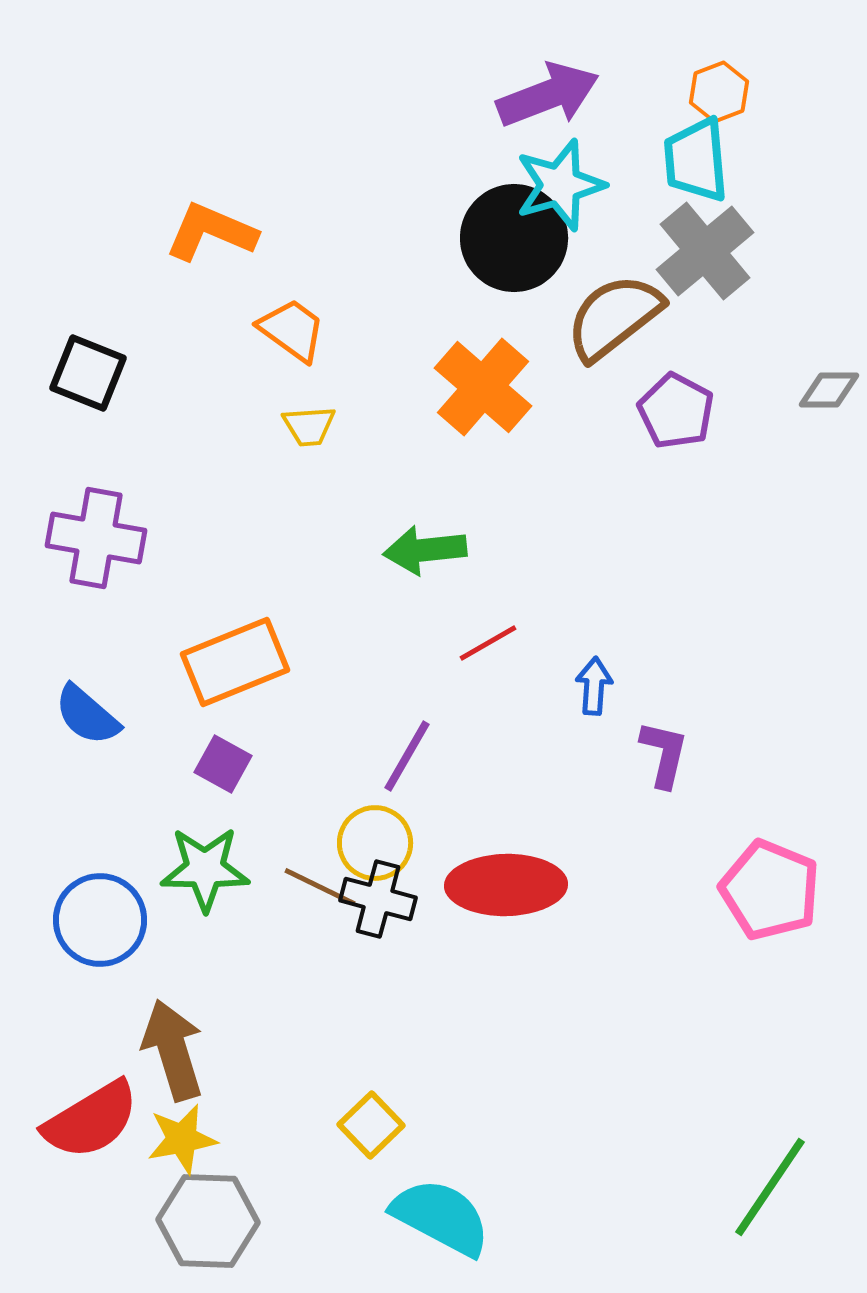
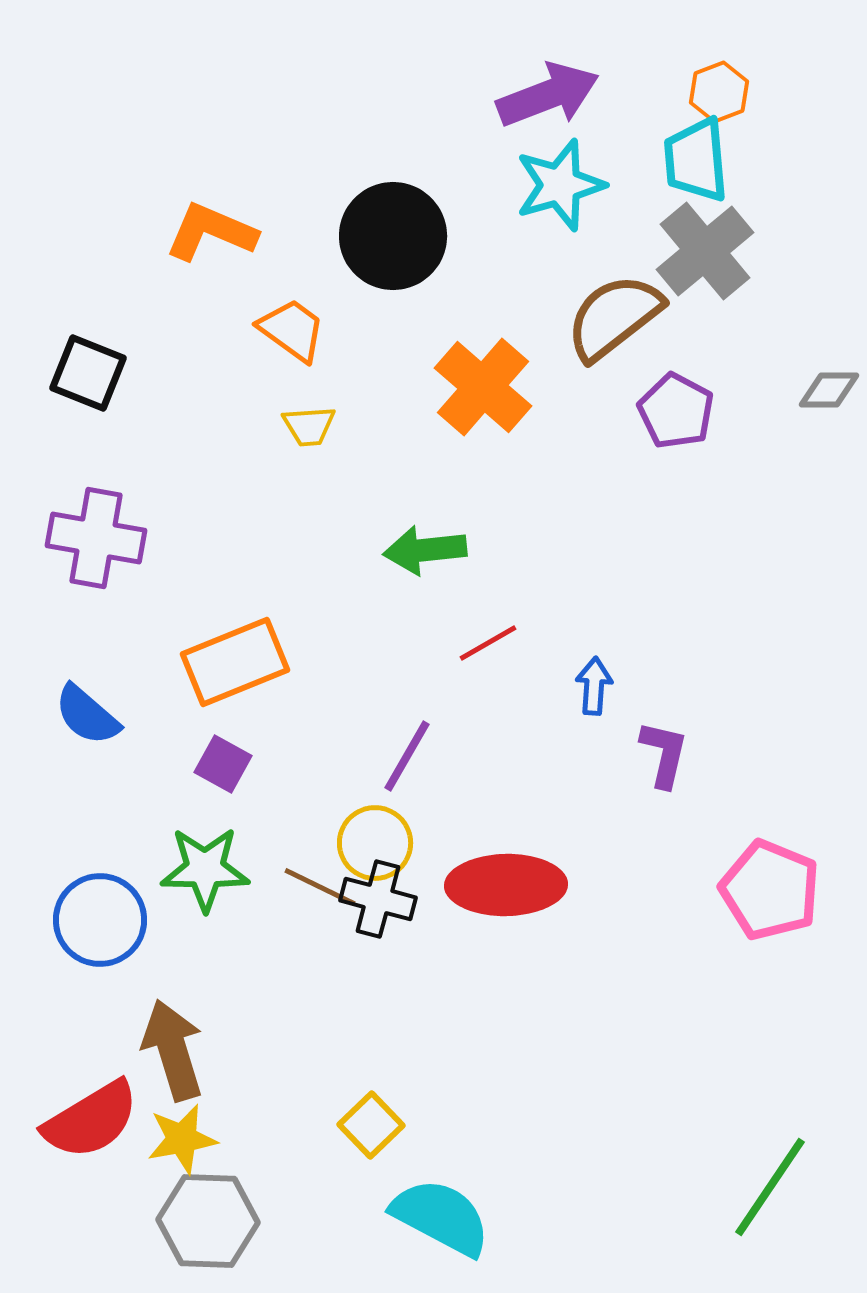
black circle: moved 121 px left, 2 px up
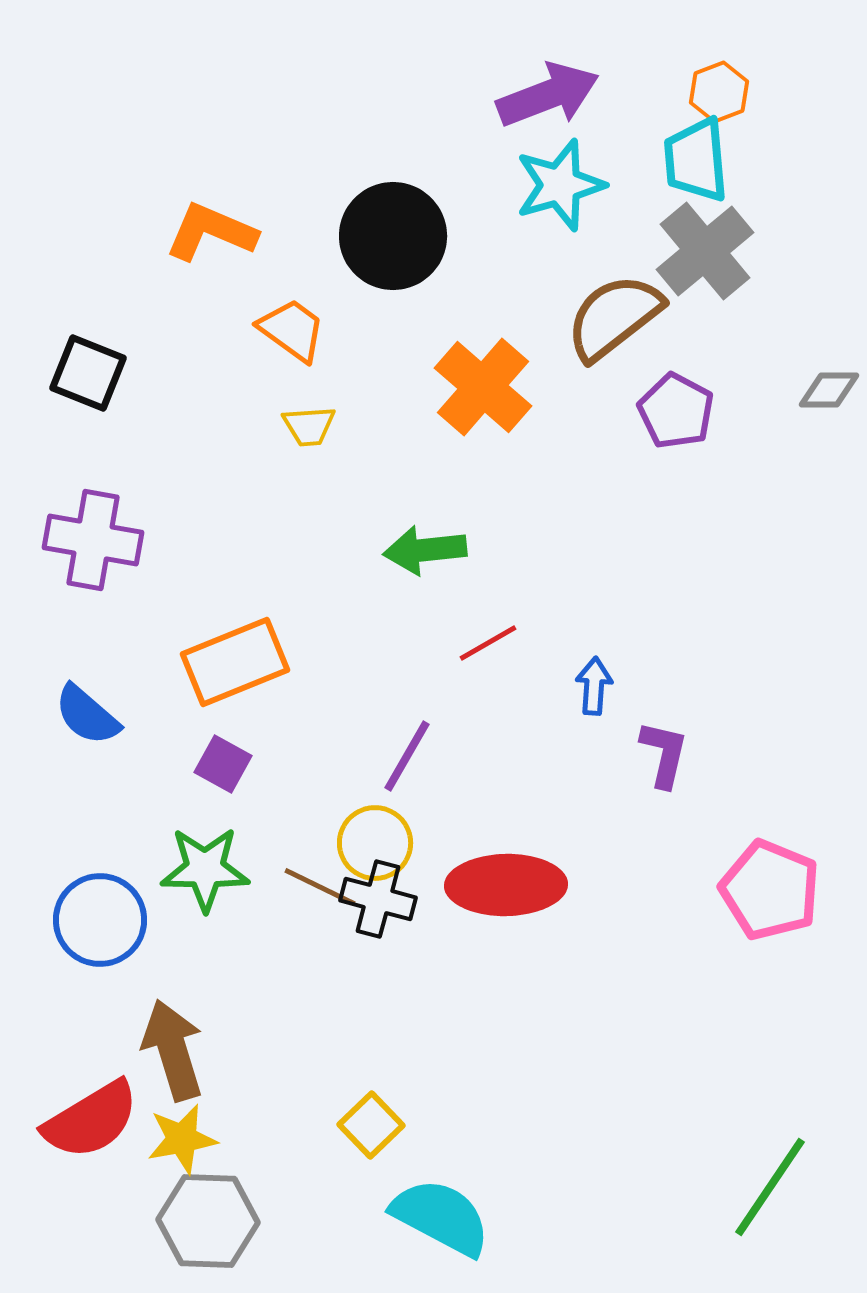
purple cross: moved 3 px left, 2 px down
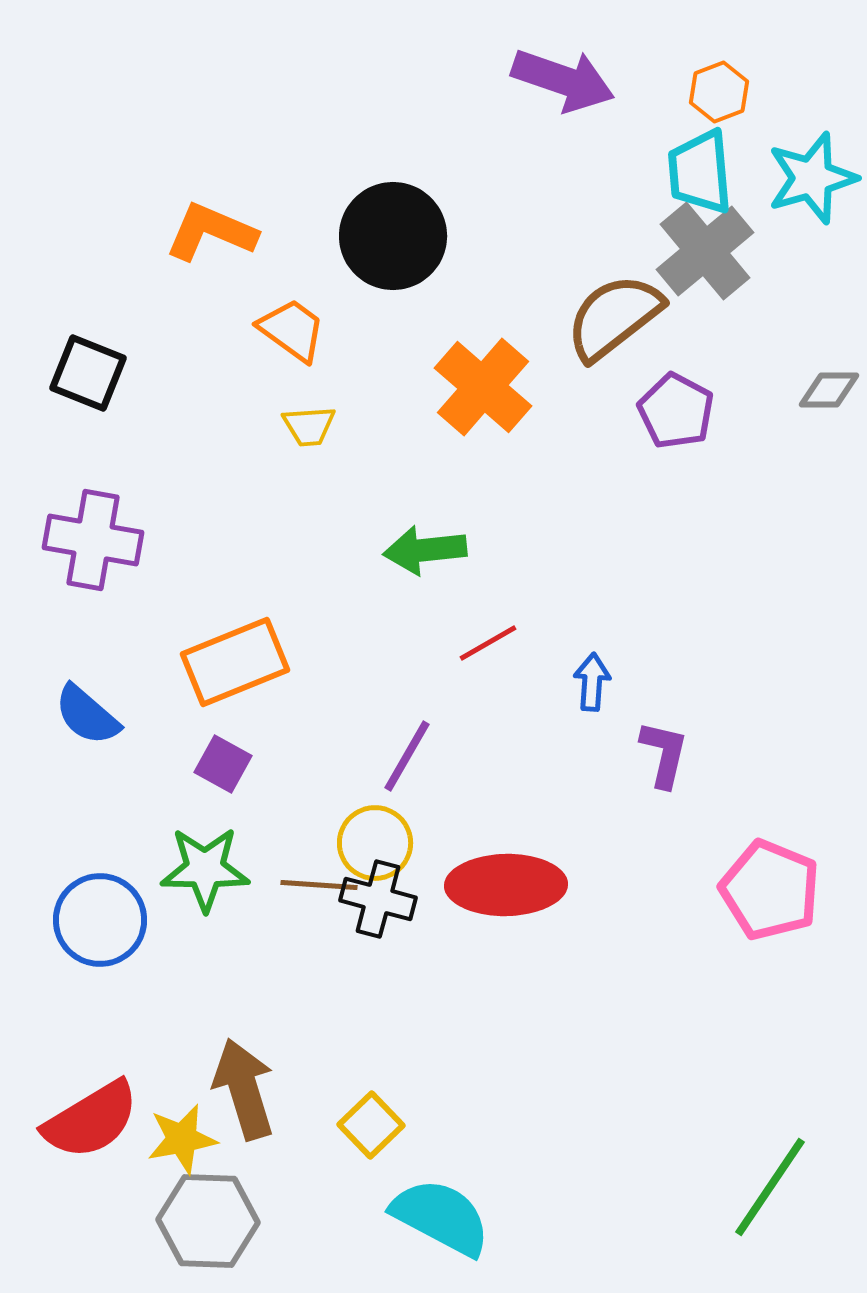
purple arrow: moved 15 px right, 15 px up; rotated 40 degrees clockwise
cyan trapezoid: moved 4 px right, 12 px down
cyan star: moved 252 px right, 7 px up
blue arrow: moved 2 px left, 4 px up
brown line: moved 1 px left, 2 px up; rotated 22 degrees counterclockwise
brown arrow: moved 71 px right, 39 px down
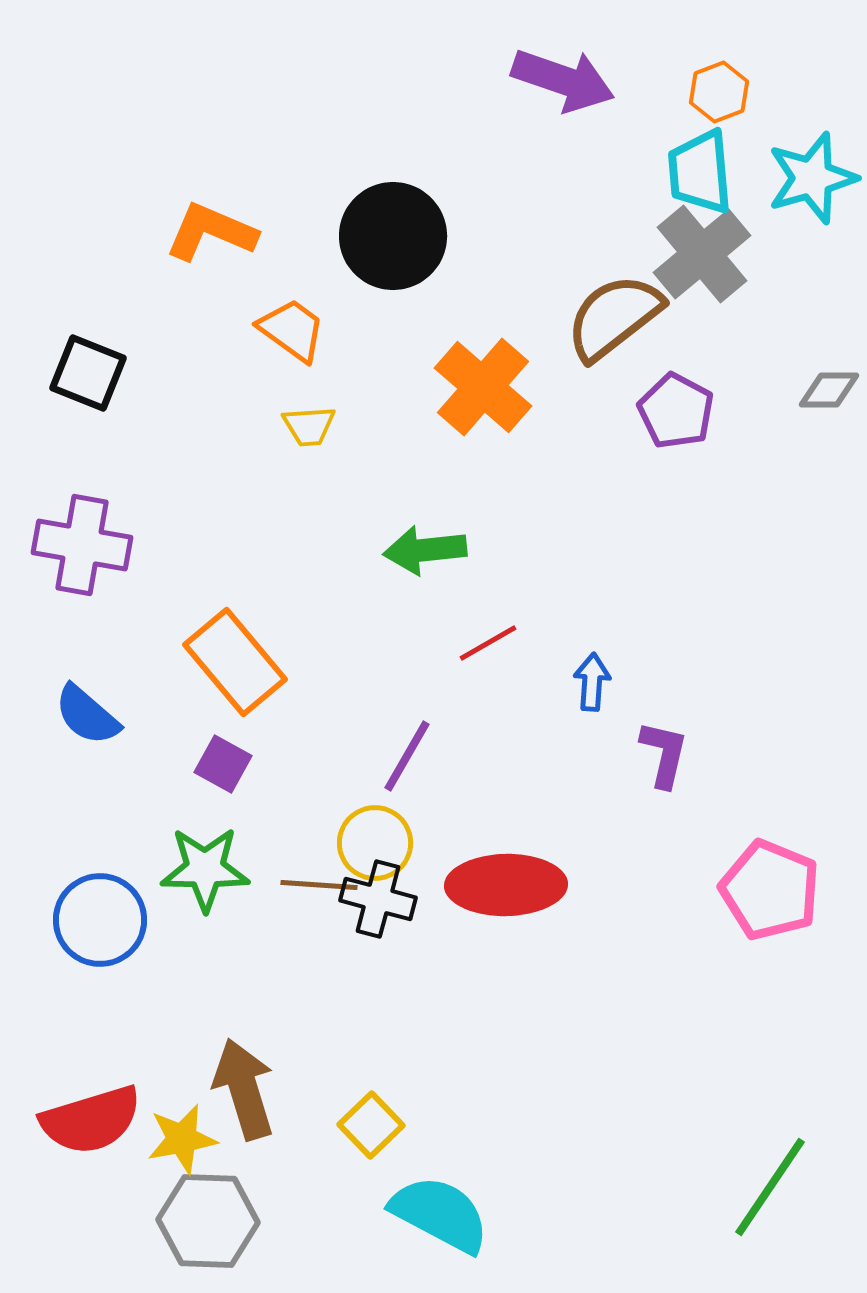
gray cross: moved 3 px left, 3 px down
purple cross: moved 11 px left, 5 px down
orange rectangle: rotated 72 degrees clockwise
red semicircle: rotated 14 degrees clockwise
cyan semicircle: moved 1 px left, 3 px up
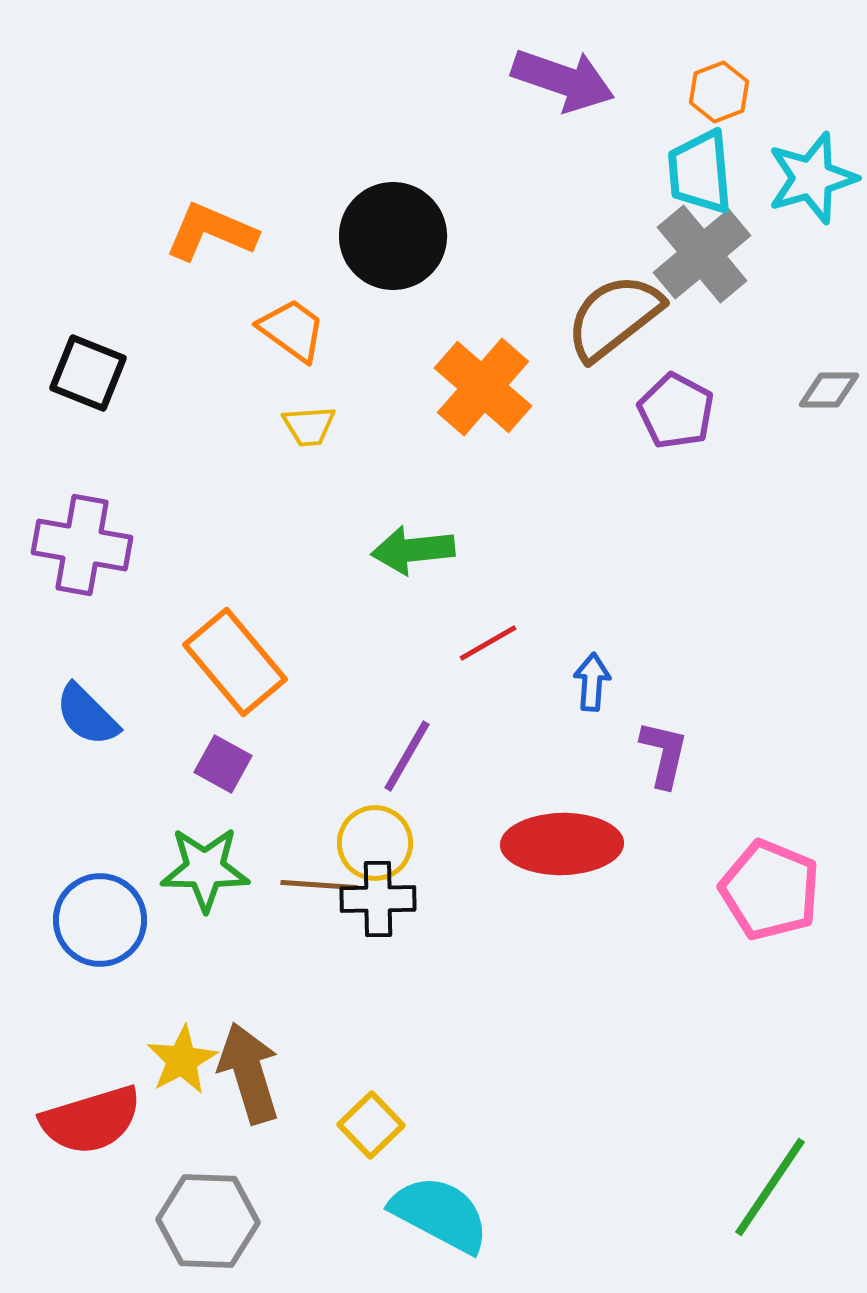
green arrow: moved 12 px left
blue semicircle: rotated 4 degrees clockwise
red ellipse: moved 56 px right, 41 px up
black cross: rotated 16 degrees counterclockwise
brown arrow: moved 5 px right, 16 px up
yellow star: moved 79 px up; rotated 18 degrees counterclockwise
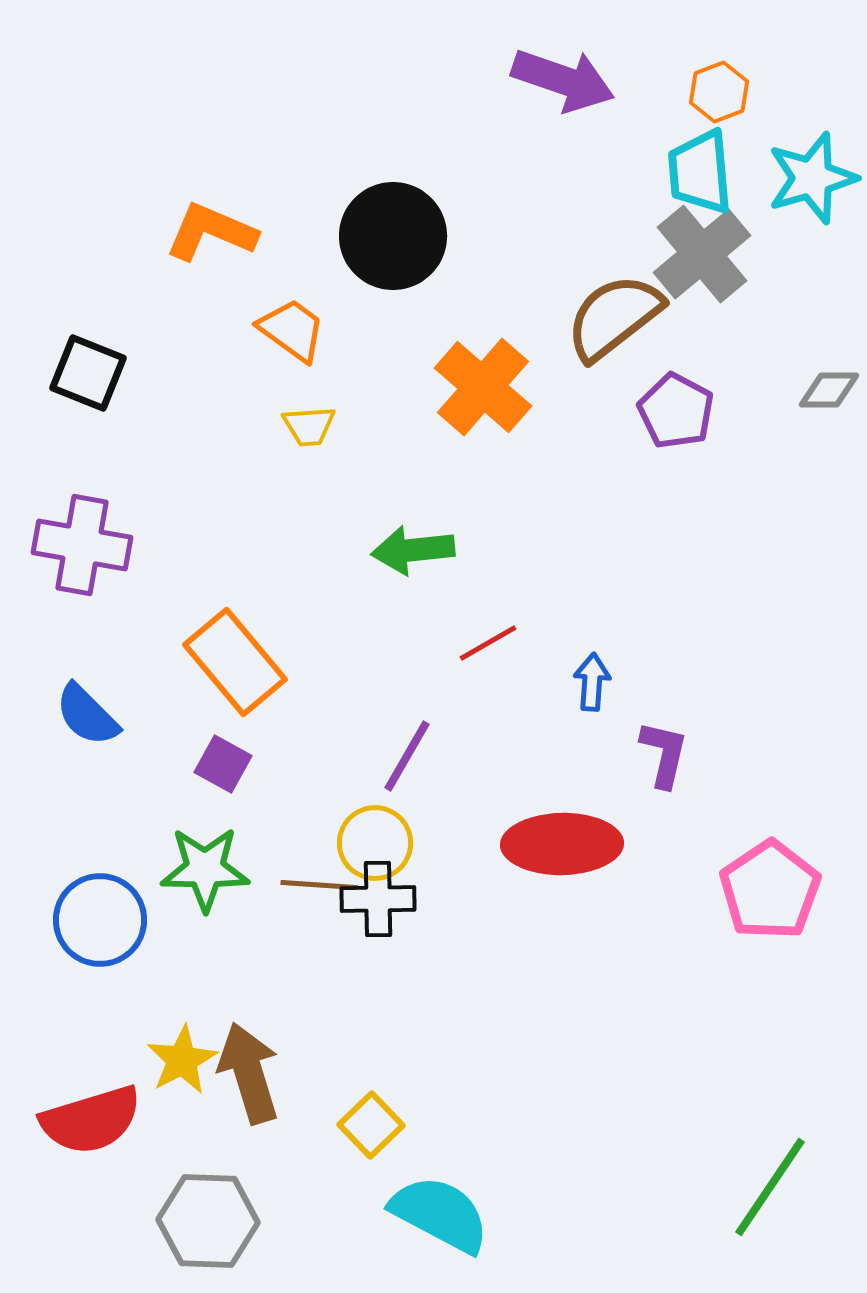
pink pentagon: rotated 16 degrees clockwise
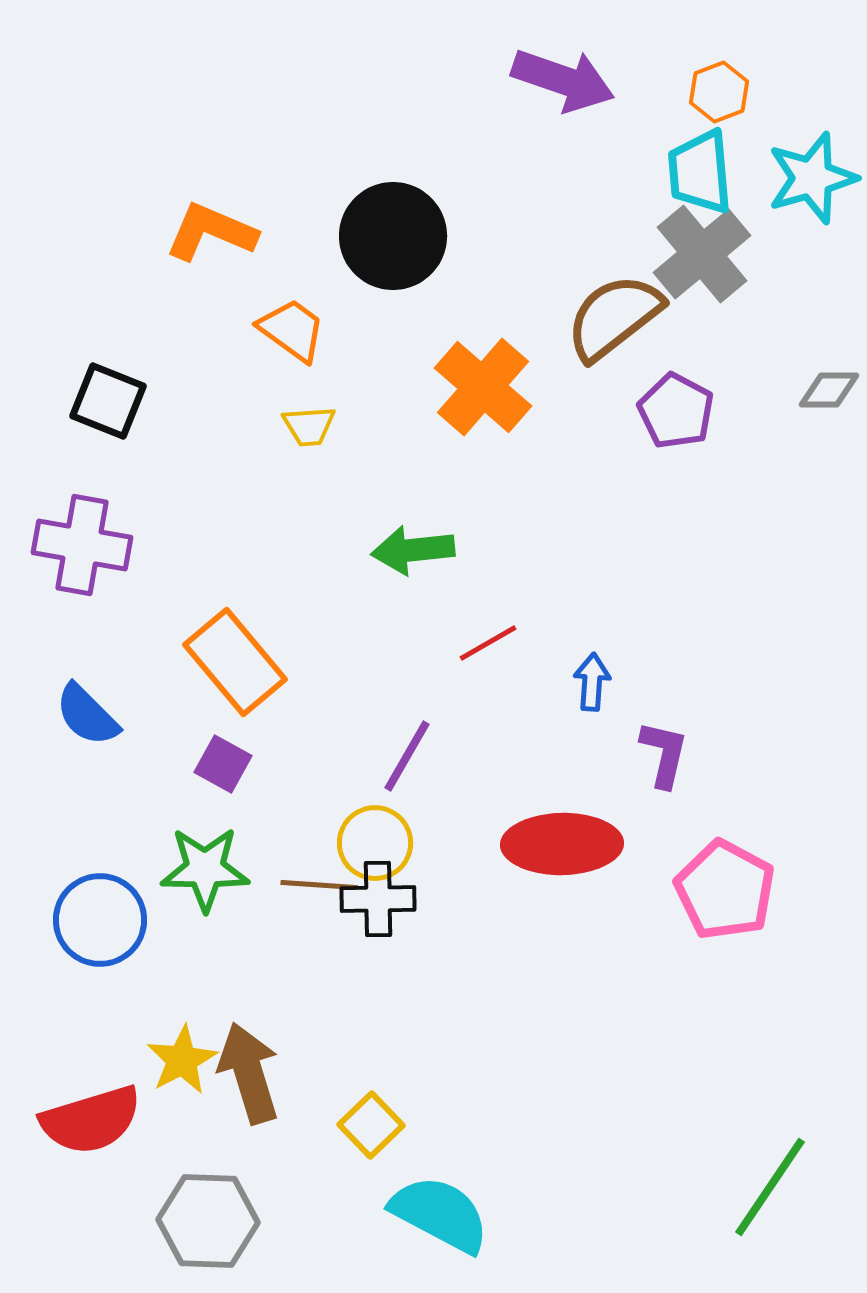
black square: moved 20 px right, 28 px down
pink pentagon: moved 45 px left; rotated 10 degrees counterclockwise
